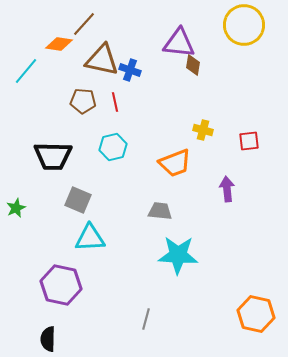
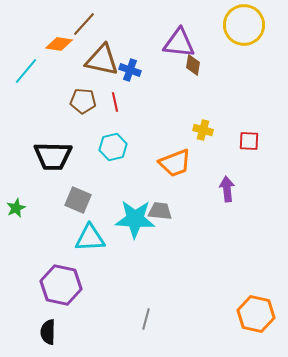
red square: rotated 10 degrees clockwise
cyan star: moved 43 px left, 36 px up
black semicircle: moved 7 px up
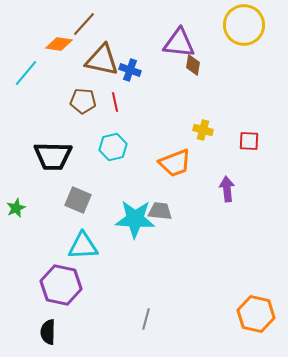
cyan line: moved 2 px down
cyan triangle: moved 7 px left, 8 px down
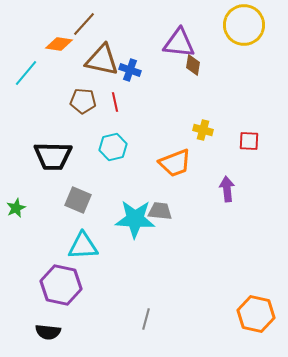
black semicircle: rotated 85 degrees counterclockwise
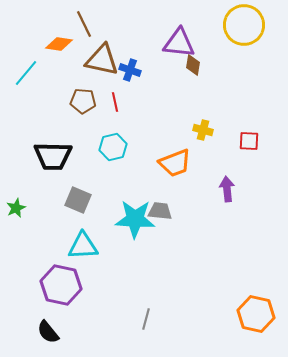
brown line: rotated 68 degrees counterclockwise
black semicircle: rotated 45 degrees clockwise
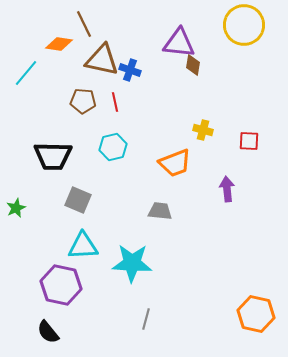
cyan star: moved 3 px left, 44 px down
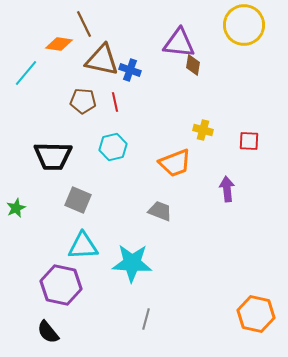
gray trapezoid: rotated 15 degrees clockwise
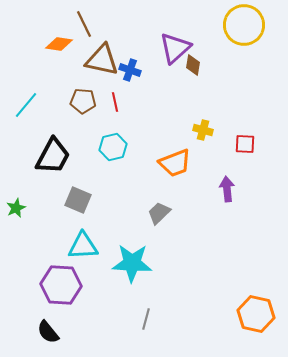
purple triangle: moved 4 px left, 5 px down; rotated 48 degrees counterclockwise
cyan line: moved 32 px down
red square: moved 4 px left, 3 px down
black trapezoid: rotated 63 degrees counterclockwise
gray trapezoid: moved 1 px left, 2 px down; rotated 65 degrees counterclockwise
purple hexagon: rotated 9 degrees counterclockwise
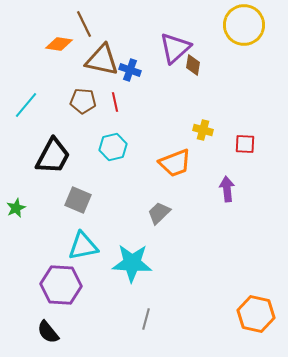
cyan triangle: rotated 8 degrees counterclockwise
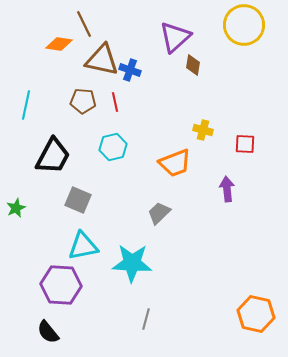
purple triangle: moved 11 px up
cyan line: rotated 28 degrees counterclockwise
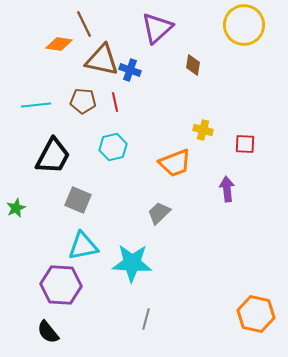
purple triangle: moved 18 px left, 9 px up
cyan line: moved 10 px right; rotated 72 degrees clockwise
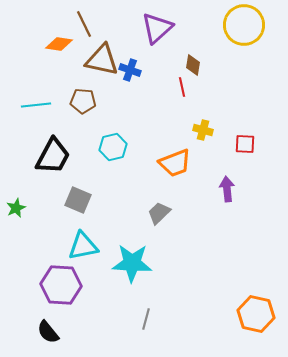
red line: moved 67 px right, 15 px up
